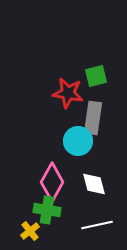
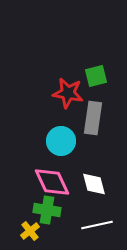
cyan circle: moved 17 px left
pink diamond: rotated 54 degrees counterclockwise
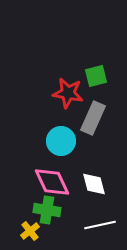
gray rectangle: rotated 16 degrees clockwise
white line: moved 3 px right
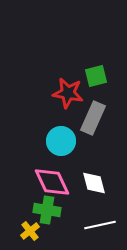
white diamond: moved 1 px up
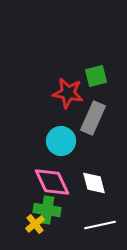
yellow cross: moved 5 px right, 7 px up
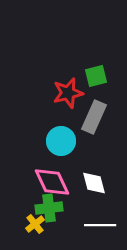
red star: rotated 24 degrees counterclockwise
gray rectangle: moved 1 px right, 1 px up
green cross: moved 2 px right, 2 px up; rotated 16 degrees counterclockwise
white line: rotated 12 degrees clockwise
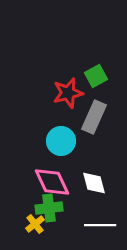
green square: rotated 15 degrees counterclockwise
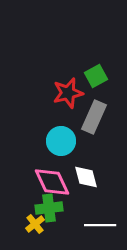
white diamond: moved 8 px left, 6 px up
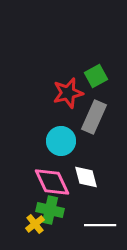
green cross: moved 1 px right, 2 px down; rotated 20 degrees clockwise
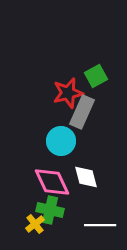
gray rectangle: moved 12 px left, 5 px up
